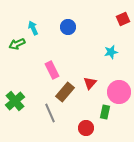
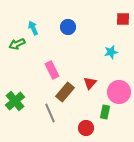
red square: rotated 24 degrees clockwise
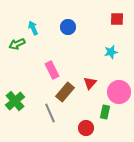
red square: moved 6 px left
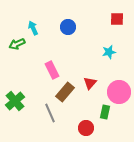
cyan star: moved 2 px left
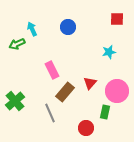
cyan arrow: moved 1 px left, 1 px down
pink circle: moved 2 px left, 1 px up
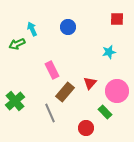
green rectangle: rotated 56 degrees counterclockwise
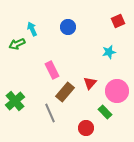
red square: moved 1 px right, 2 px down; rotated 24 degrees counterclockwise
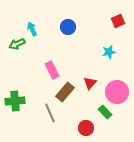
pink circle: moved 1 px down
green cross: rotated 36 degrees clockwise
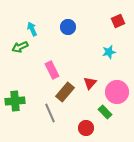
green arrow: moved 3 px right, 3 px down
